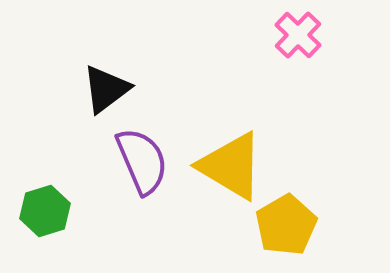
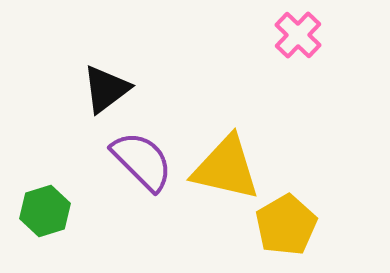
purple semicircle: rotated 22 degrees counterclockwise
yellow triangle: moved 5 px left, 2 px down; rotated 18 degrees counterclockwise
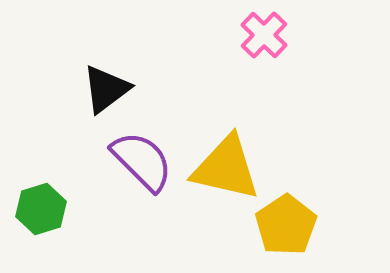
pink cross: moved 34 px left
green hexagon: moved 4 px left, 2 px up
yellow pentagon: rotated 4 degrees counterclockwise
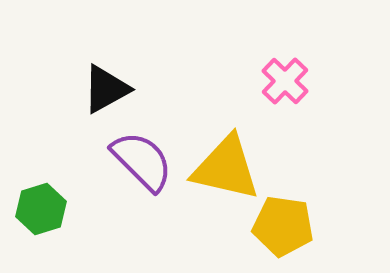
pink cross: moved 21 px right, 46 px down
black triangle: rotated 8 degrees clockwise
yellow pentagon: moved 3 px left, 1 px down; rotated 30 degrees counterclockwise
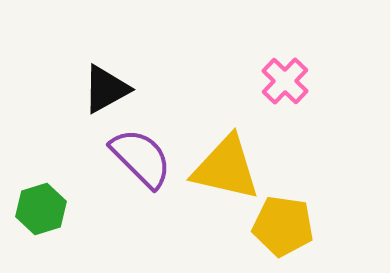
purple semicircle: moved 1 px left, 3 px up
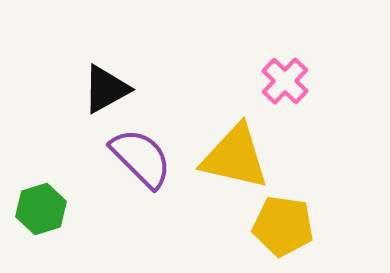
yellow triangle: moved 9 px right, 11 px up
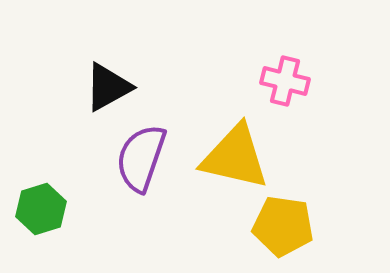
pink cross: rotated 30 degrees counterclockwise
black triangle: moved 2 px right, 2 px up
purple semicircle: rotated 116 degrees counterclockwise
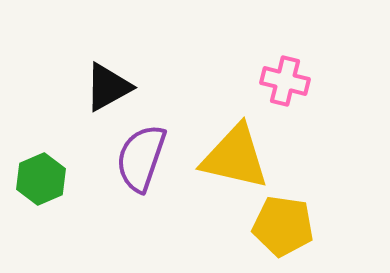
green hexagon: moved 30 px up; rotated 6 degrees counterclockwise
